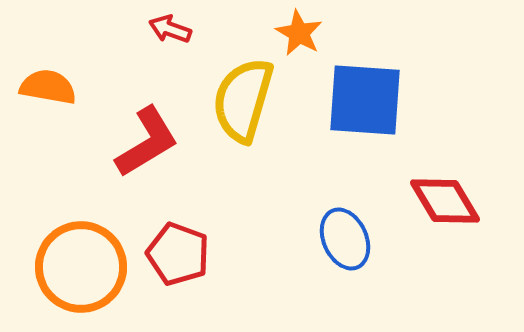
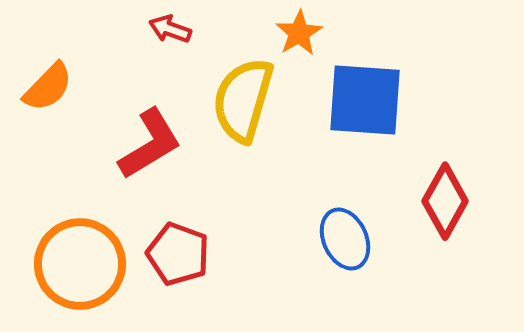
orange star: rotated 12 degrees clockwise
orange semicircle: rotated 124 degrees clockwise
red L-shape: moved 3 px right, 2 px down
red diamond: rotated 60 degrees clockwise
orange circle: moved 1 px left, 3 px up
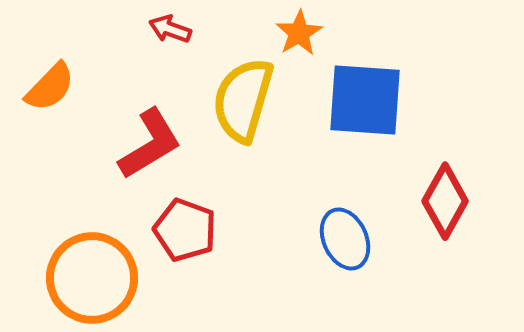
orange semicircle: moved 2 px right
red pentagon: moved 7 px right, 24 px up
orange circle: moved 12 px right, 14 px down
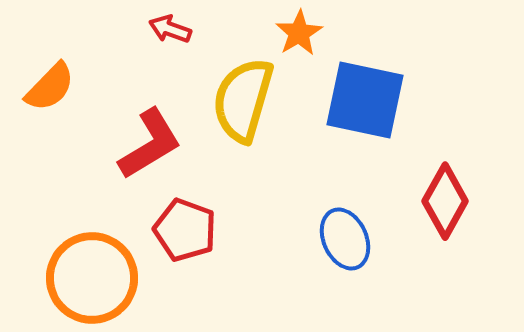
blue square: rotated 8 degrees clockwise
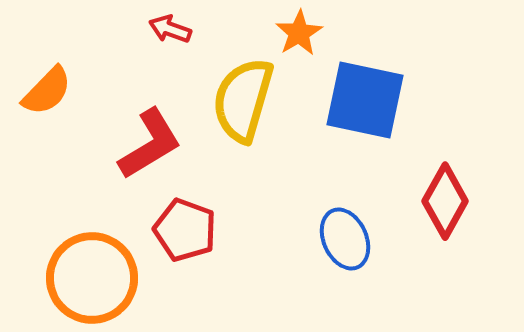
orange semicircle: moved 3 px left, 4 px down
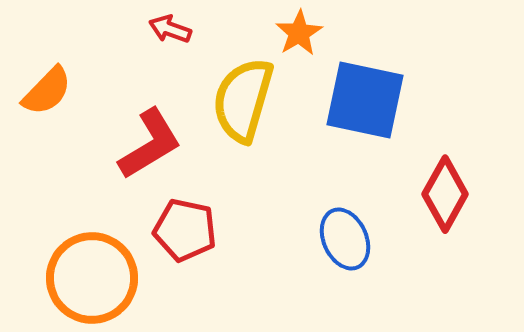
red diamond: moved 7 px up
red pentagon: rotated 8 degrees counterclockwise
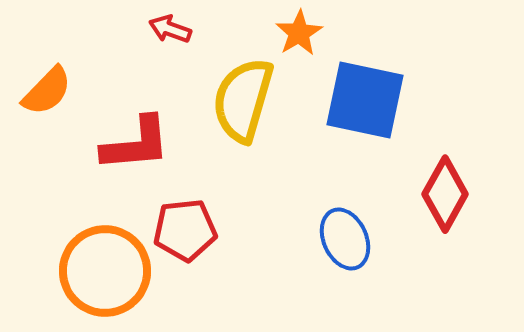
red L-shape: moved 14 px left; rotated 26 degrees clockwise
red pentagon: rotated 18 degrees counterclockwise
orange circle: moved 13 px right, 7 px up
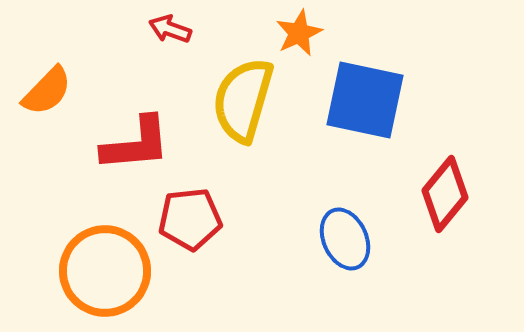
orange star: rotated 6 degrees clockwise
red diamond: rotated 10 degrees clockwise
red pentagon: moved 5 px right, 11 px up
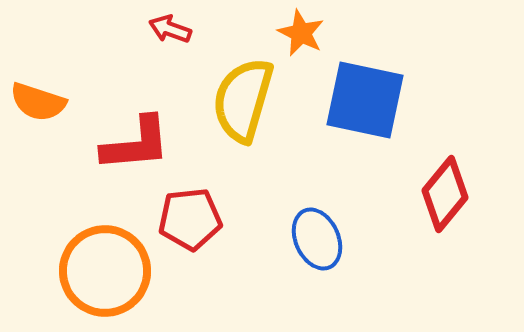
orange star: moved 2 px right; rotated 21 degrees counterclockwise
orange semicircle: moved 9 px left, 11 px down; rotated 64 degrees clockwise
blue ellipse: moved 28 px left
